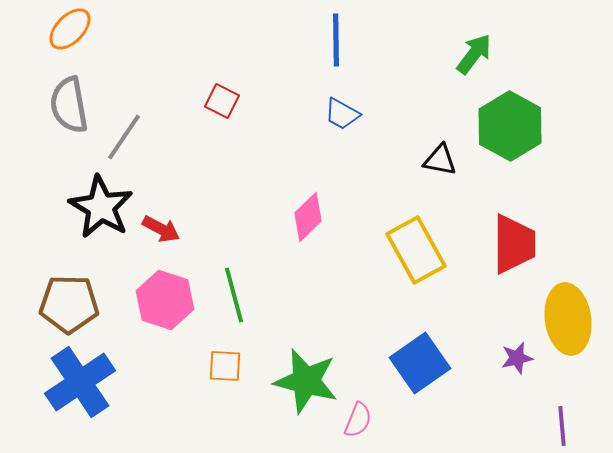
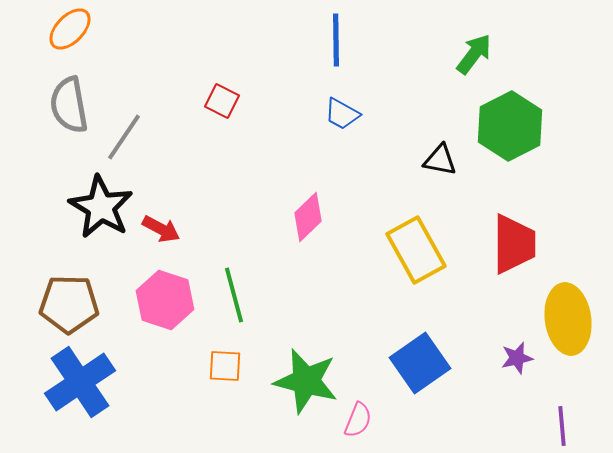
green hexagon: rotated 4 degrees clockwise
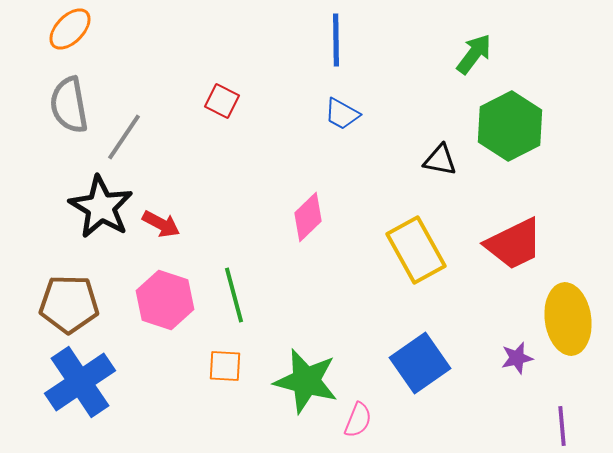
red arrow: moved 5 px up
red trapezoid: rotated 64 degrees clockwise
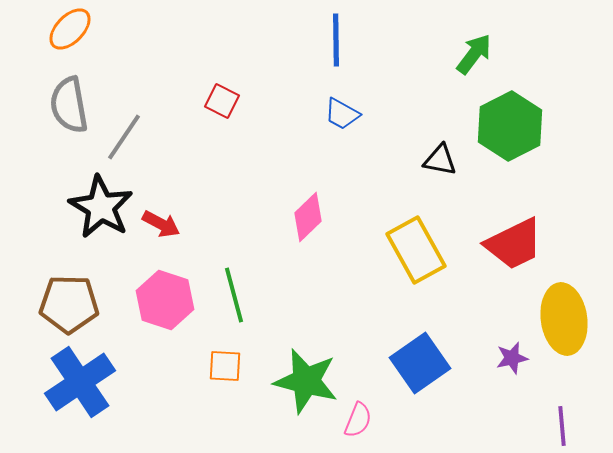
yellow ellipse: moved 4 px left
purple star: moved 5 px left
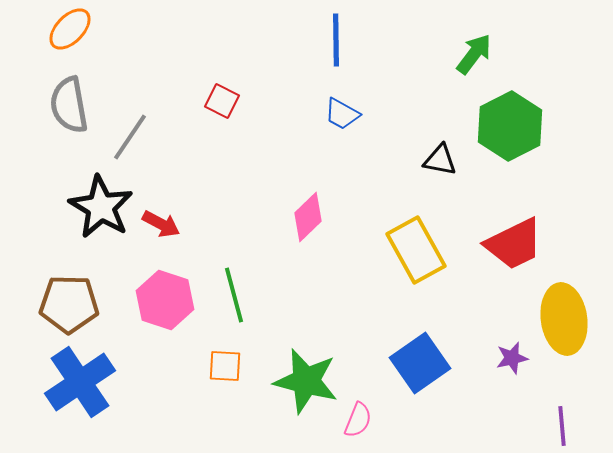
gray line: moved 6 px right
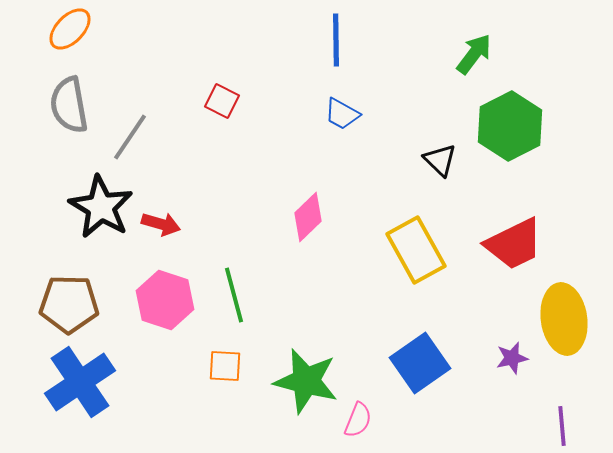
black triangle: rotated 33 degrees clockwise
red arrow: rotated 12 degrees counterclockwise
